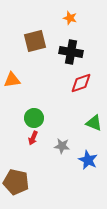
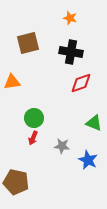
brown square: moved 7 px left, 2 px down
orange triangle: moved 2 px down
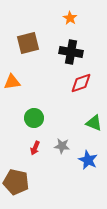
orange star: rotated 16 degrees clockwise
red arrow: moved 2 px right, 10 px down
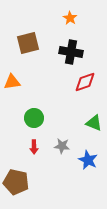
red diamond: moved 4 px right, 1 px up
red arrow: moved 1 px left, 1 px up; rotated 24 degrees counterclockwise
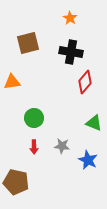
red diamond: rotated 30 degrees counterclockwise
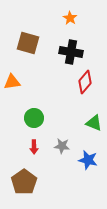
brown square: rotated 30 degrees clockwise
blue star: rotated 12 degrees counterclockwise
brown pentagon: moved 8 px right; rotated 25 degrees clockwise
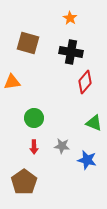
blue star: moved 1 px left
